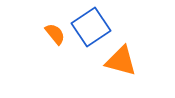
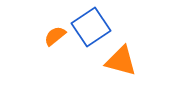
orange semicircle: moved 2 px down; rotated 90 degrees counterclockwise
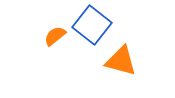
blue square: moved 1 px right, 2 px up; rotated 18 degrees counterclockwise
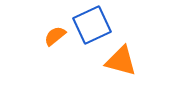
blue square: rotated 27 degrees clockwise
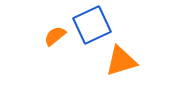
orange triangle: rotated 32 degrees counterclockwise
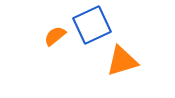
orange triangle: moved 1 px right
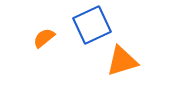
orange semicircle: moved 11 px left, 2 px down
